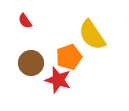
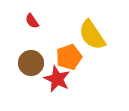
red semicircle: moved 7 px right
red star: moved 1 px left, 1 px up; rotated 8 degrees clockwise
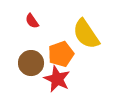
yellow semicircle: moved 6 px left, 1 px up
orange pentagon: moved 8 px left, 3 px up
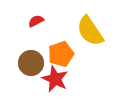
red semicircle: moved 4 px right; rotated 98 degrees clockwise
yellow semicircle: moved 4 px right, 3 px up
red star: moved 2 px left
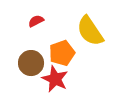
orange pentagon: moved 1 px right, 1 px up
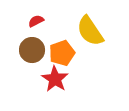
brown circle: moved 1 px right, 13 px up
red star: rotated 8 degrees clockwise
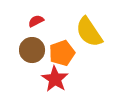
yellow semicircle: moved 1 px left, 1 px down
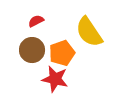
red star: rotated 20 degrees counterclockwise
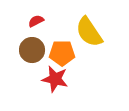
orange pentagon: rotated 20 degrees clockwise
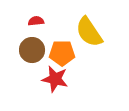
red semicircle: rotated 21 degrees clockwise
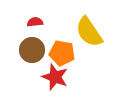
red semicircle: moved 1 px left, 1 px down
orange pentagon: rotated 10 degrees clockwise
red star: moved 2 px up; rotated 8 degrees clockwise
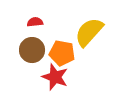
yellow semicircle: rotated 76 degrees clockwise
